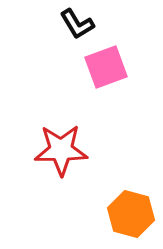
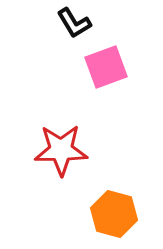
black L-shape: moved 3 px left, 1 px up
orange hexagon: moved 17 px left
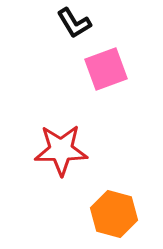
pink square: moved 2 px down
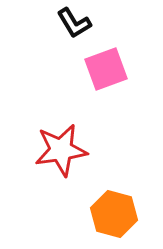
red star: rotated 8 degrees counterclockwise
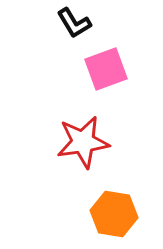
red star: moved 22 px right, 8 px up
orange hexagon: rotated 6 degrees counterclockwise
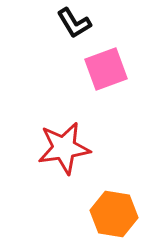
red star: moved 19 px left, 6 px down
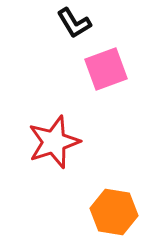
red star: moved 10 px left, 6 px up; rotated 10 degrees counterclockwise
orange hexagon: moved 2 px up
